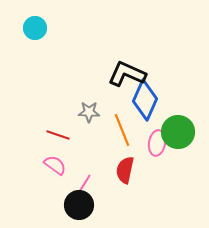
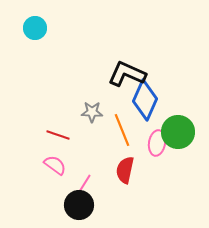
gray star: moved 3 px right
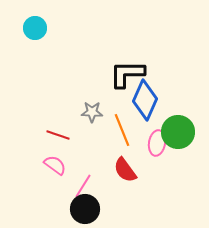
black L-shape: rotated 24 degrees counterclockwise
red semicircle: rotated 48 degrees counterclockwise
black circle: moved 6 px right, 4 px down
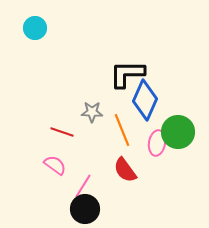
red line: moved 4 px right, 3 px up
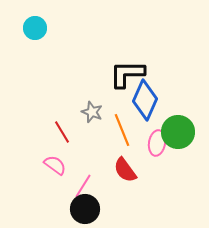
gray star: rotated 20 degrees clockwise
red line: rotated 40 degrees clockwise
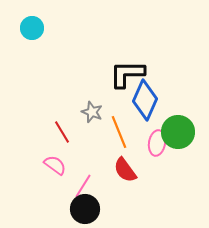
cyan circle: moved 3 px left
orange line: moved 3 px left, 2 px down
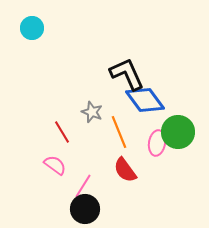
black L-shape: rotated 66 degrees clockwise
blue diamond: rotated 60 degrees counterclockwise
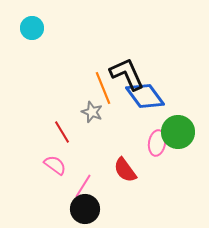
blue diamond: moved 4 px up
orange line: moved 16 px left, 44 px up
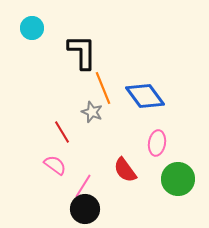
black L-shape: moved 45 px left, 22 px up; rotated 24 degrees clockwise
green circle: moved 47 px down
